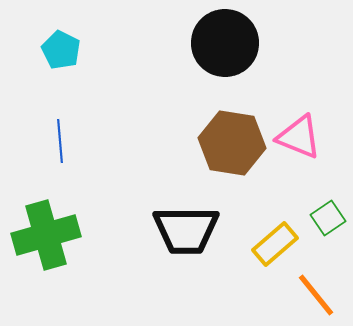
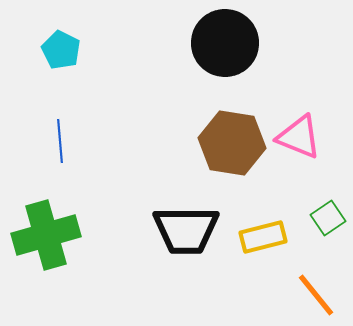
yellow rectangle: moved 12 px left, 7 px up; rotated 27 degrees clockwise
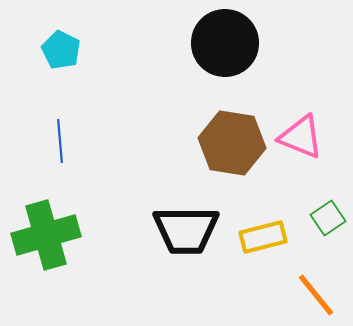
pink triangle: moved 2 px right
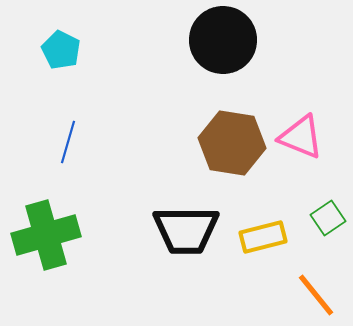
black circle: moved 2 px left, 3 px up
blue line: moved 8 px right, 1 px down; rotated 21 degrees clockwise
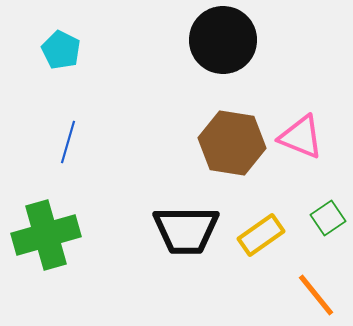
yellow rectangle: moved 2 px left, 2 px up; rotated 21 degrees counterclockwise
